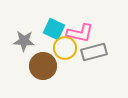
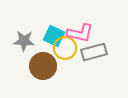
cyan square: moved 7 px down
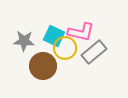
pink L-shape: moved 1 px right, 1 px up
gray rectangle: rotated 25 degrees counterclockwise
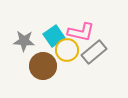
cyan square: rotated 30 degrees clockwise
yellow circle: moved 2 px right, 2 px down
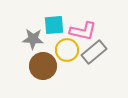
pink L-shape: moved 2 px right, 1 px up
cyan square: moved 11 px up; rotated 30 degrees clockwise
gray star: moved 9 px right, 2 px up
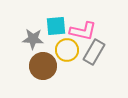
cyan square: moved 2 px right, 1 px down
gray rectangle: rotated 20 degrees counterclockwise
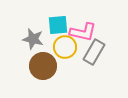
cyan square: moved 2 px right, 1 px up
pink L-shape: moved 1 px down
gray star: rotated 10 degrees clockwise
yellow circle: moved 2 px left, 3 px up
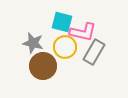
cyan square: moved 4 px right, 3 px up; rotated 20 degrees clockwise
gray star: moved 4 px down
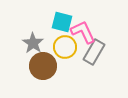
pink L-shape: rotated 128 degrees counterclockwise
gray star: rotated 20 degrees clockwise
